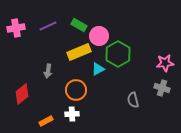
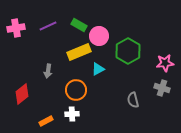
green hexagon: moved 10 px right, 3 px up
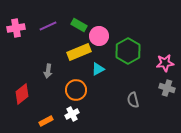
gray cross: moved 5 px right
white cross: rotated 24 degrees counterclockwise
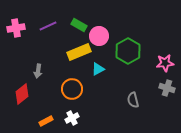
gray arrow: moved 10 px left
orange circle: moved 4 px left, 1 px up
white cross: moved 4 px down
